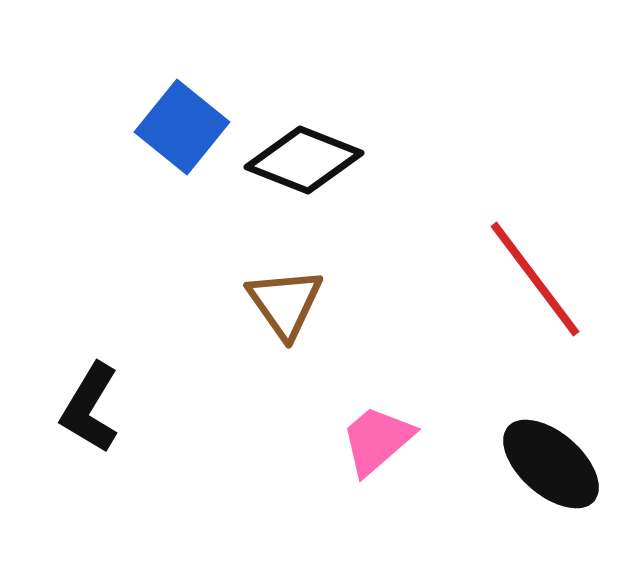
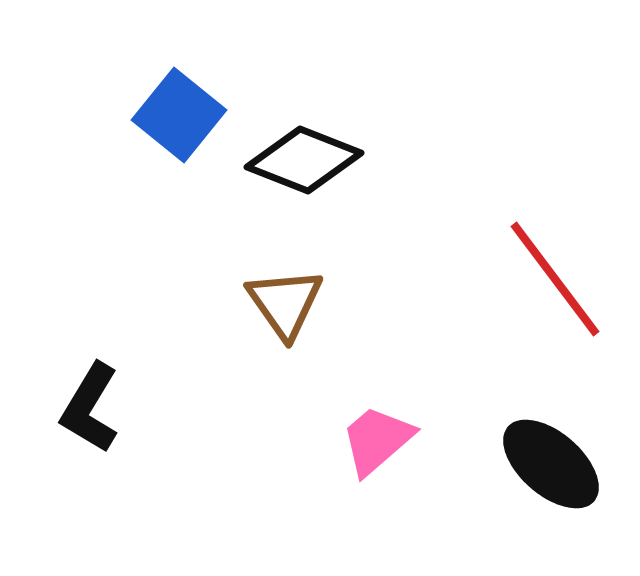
blue square: moved 3 px left, 12 px up
red line: moved 20 px right
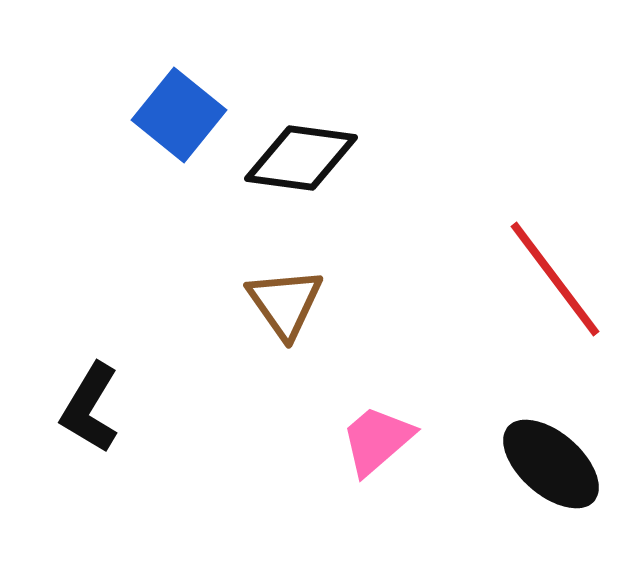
black diamond: moved 3 px left, 2 px up; rotated 14 degrees counterclockwise
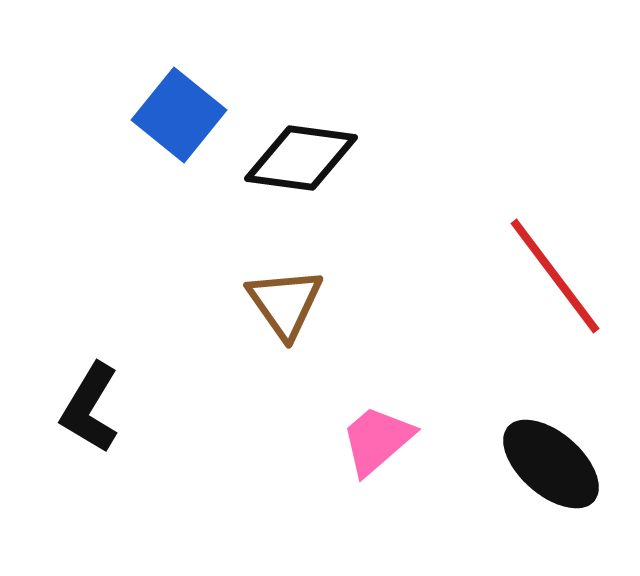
red line: moved 3 px up
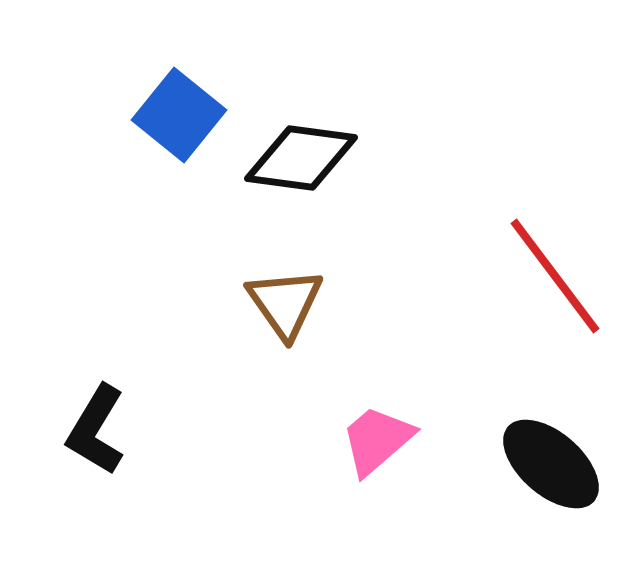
black L-shape: moved 6 px right, 22 px down
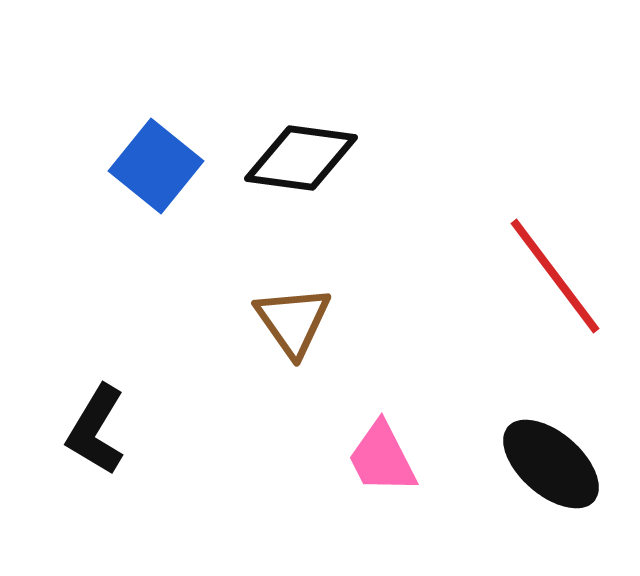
blue square: moved 23 px left, 51 px down
brown triangle: moved 8 px right, 18 px down
pink trapezoid: moved 5 px right, 18 px down; rotated 76 degrees counterclockwise
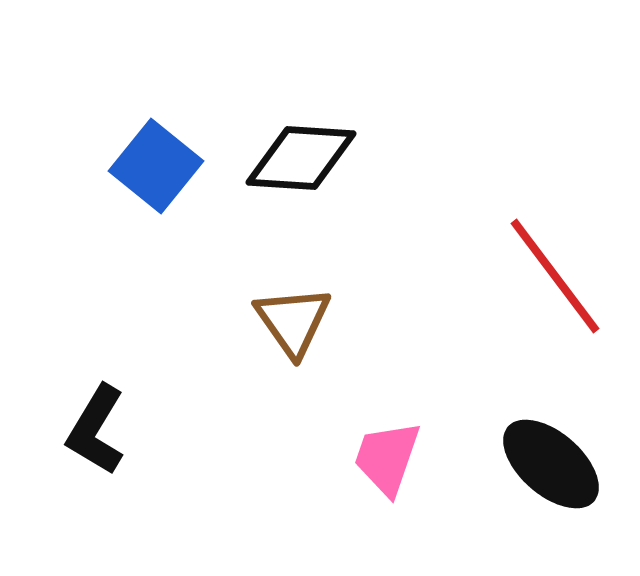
black diamond: rotated 4 degrees counterclockwise
pink trapezoid: moved 5 px right; rotated 46 degrees clockwise
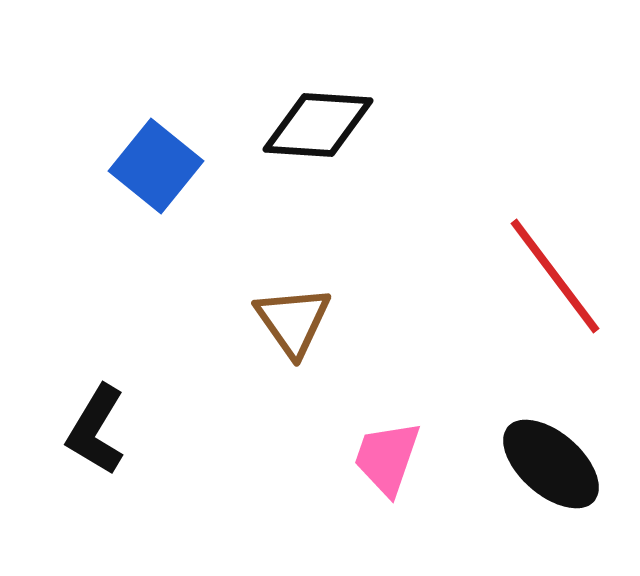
black diamond: moved 17 px right, 33 px up
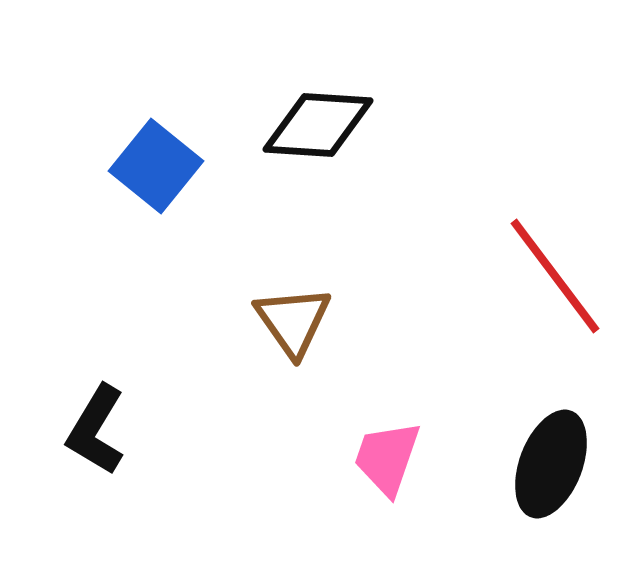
black ellipse: rotated 70 degrees clockwise
